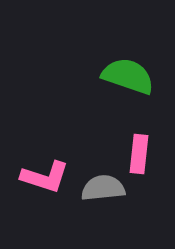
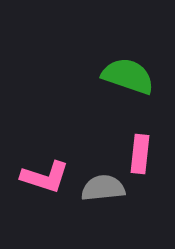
pink rectangle: moved 1 px right
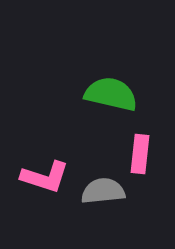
green semicircle: moved 17 px left, 18 px down; rotated 6 degrees counterclockwise
gray semicircle: moved 3 px down
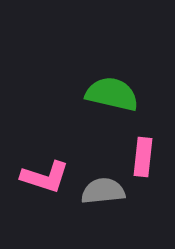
green semicircle: moved 1 px right
pink rectangle: moved 3 px right, 3 px down
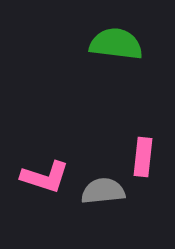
green semicircle: moved 4 px right, 50 px up; rotated 6 degrees counterclockwise
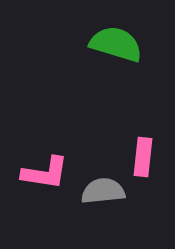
green semicircle: rotated 10 degrees clockwise
pink L-shape: moved 4 px up; rotated 9 degrees counterclockwise
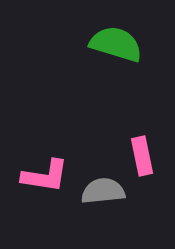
pink rectangle: moved 1 px left, 1 px up; rotated 18 degrees counterclockwise
pink L-shape: moved 3 px down
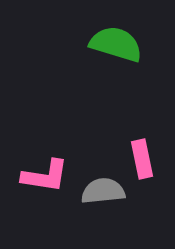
pink rectangle: moved 3 px down
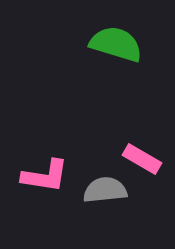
pink rectangle: rotated 48 degrees counterclockwise
gray semicircle: moved 2 px right, 1 px up
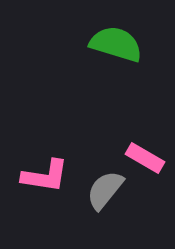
pink rectangle: moved 3 px right, 1 px up
gray semicircle: rotated 45 degrees counterclockwise
